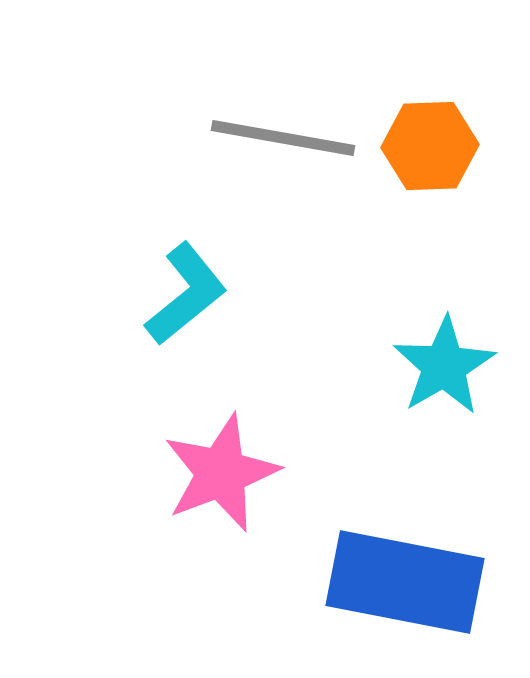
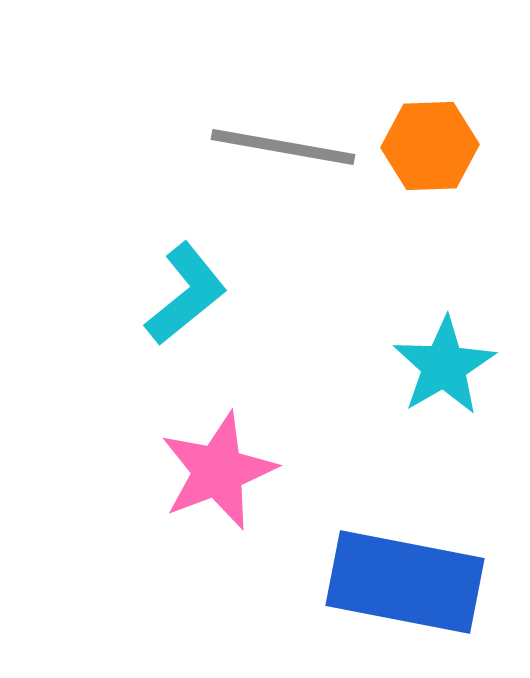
gray line: moved 9 px down
pink star: moved 3 px left, 2 px up
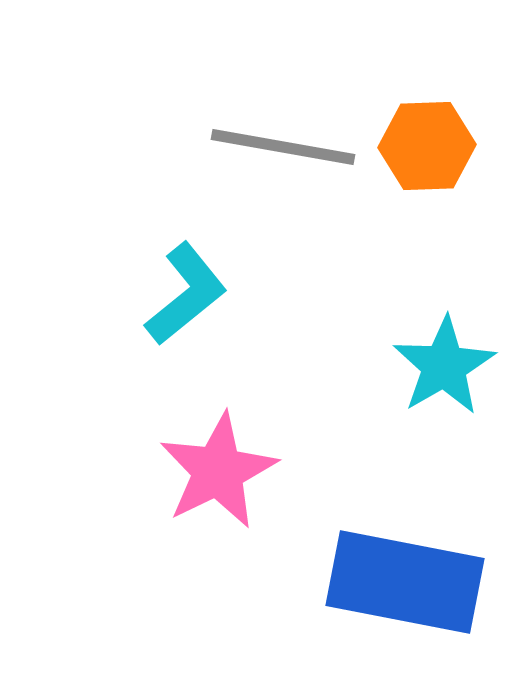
orange hexagon: moved 3 px left
pink star: rotated 5 degrees counterclockwise
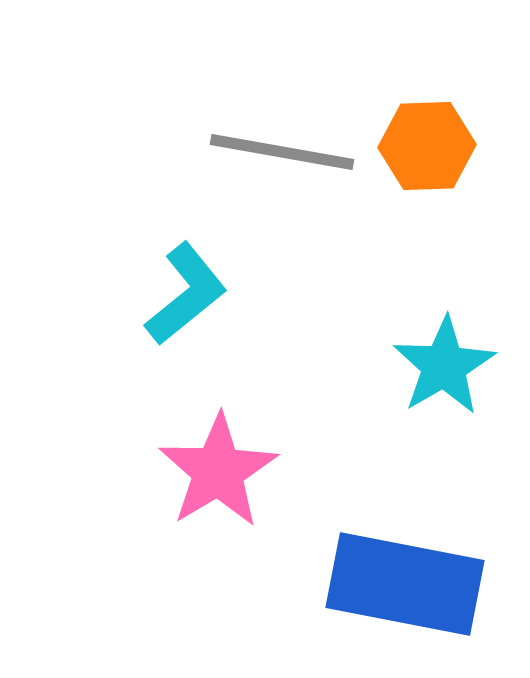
gray line: moved 1 px left, 5 px down
pink star: rotated 5 degrees counterclockwise
blue rectangle: moved 2 px down
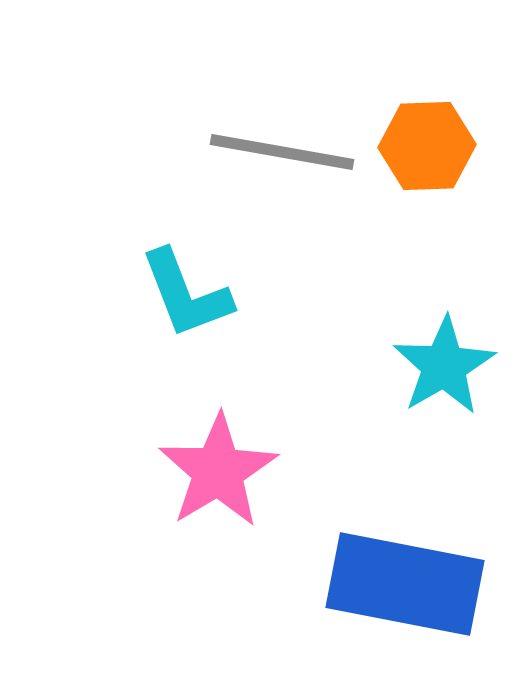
cyan L-shape: rotated 108 degrees clockwise
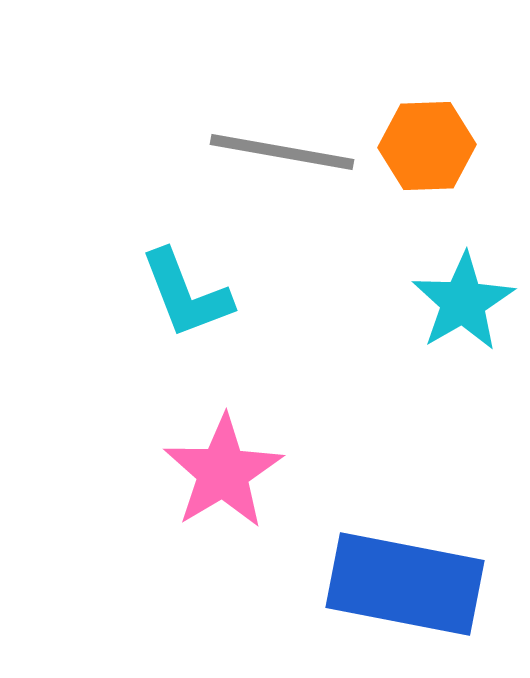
cyan star: moved 19 px right, 64 px up
pink star: moved 5 px right, 1 px down
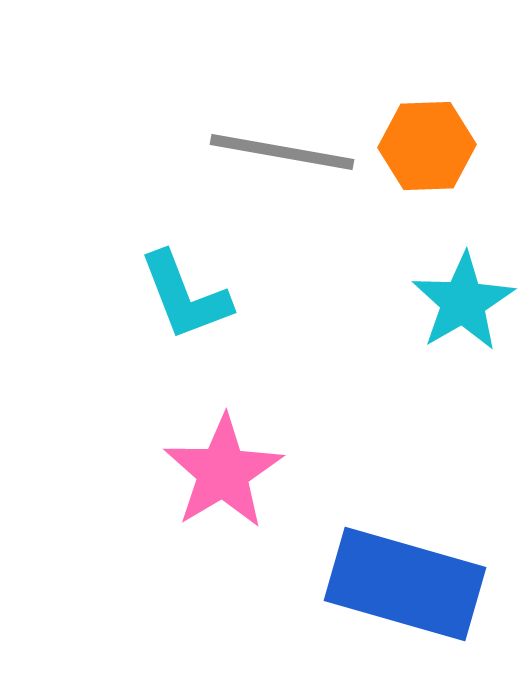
cyan L-shape: moved 1 px left, 2 px down
blue rectangle: rotated 5 degrees clockwise
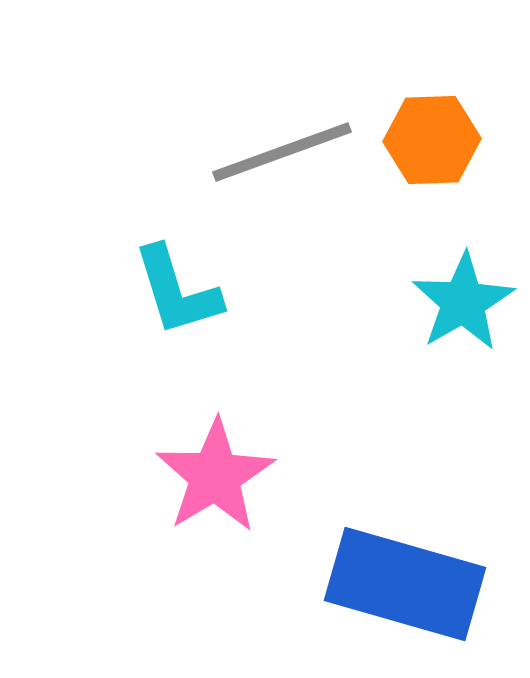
orange hexagon: moved 5 px right, 6 px up
gray line: rotated 30 degrees counterclockwise
cyan L-shape: moved 8 px left, 5 px up; rotated 4 degrees clockwise
pink star: moved 8 px left, 4 px down
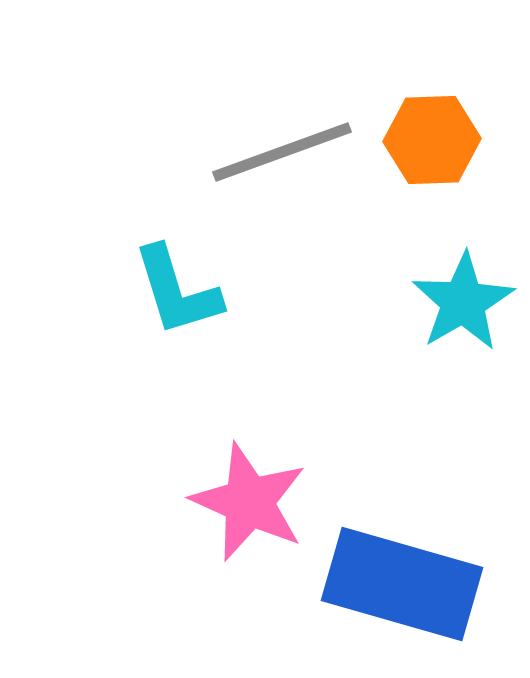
pink star: moved 34 px right, 26 px down; rotated 17 degrees counterclockwise
blue rectangle: moved 3 px left
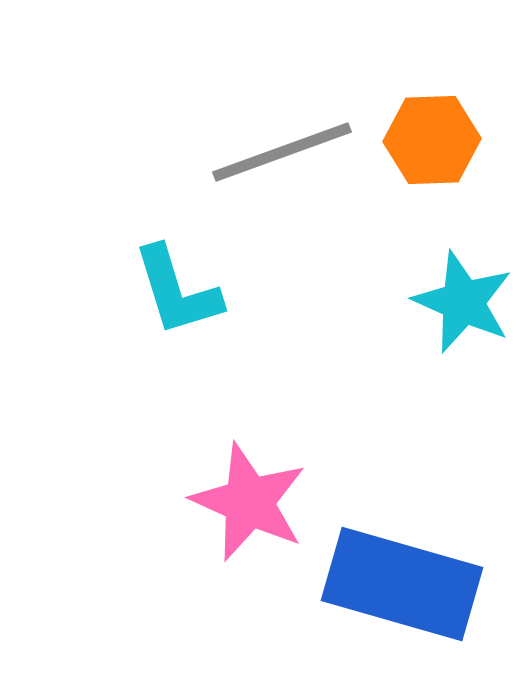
cyan star: rotated 18 degrees counterclockwise
